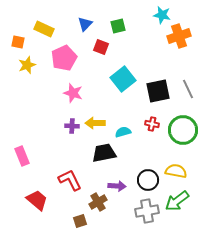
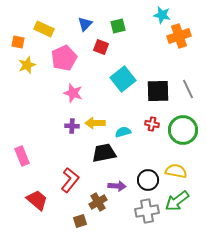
black square: rotated 10 degrees clockwise
red L-shape: rotated 65 degrees clockwise
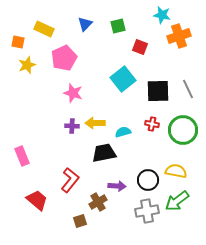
red square: moved 39 px right
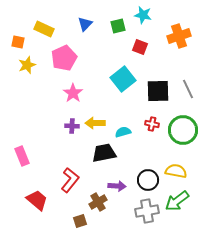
cyan star: moved 19 px left
pink star: rotated 18 degrees clockwise
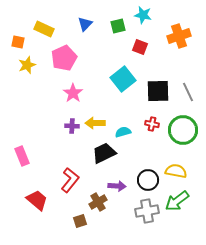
gray line: moved 3 px down
black trapezoid: rotated 15 degrees counterclockwise
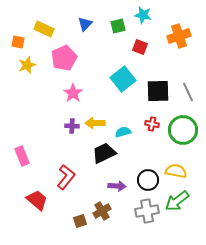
red L-shape: moved 4 px left, 3 px up
brown cross: moved 4 px right, 9 px down
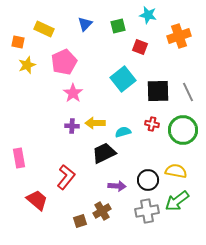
cyan star: moved 5 px right
pink pentagon: moved 4 px down
pink rectangle: moved 3 px left, 2 px down; rotated 12 degrees clockwise
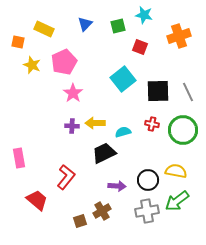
cyan star: moved 4 px left
yellow star: moved 5 px right; rotated 30 degrees counterclockwise
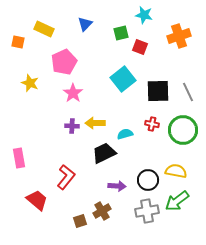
green square: moved 3 px right, 7 px down
yellow star: moved 2 px left, 18 px down
cyan semicircle: moved 2 px right, 2 px down
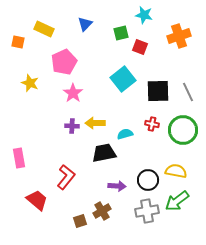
black trapezoid: rotated 15 degrees clockwise
